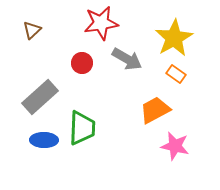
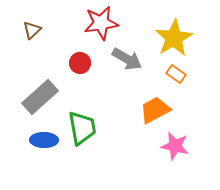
red circle: moved 2 px left
green trapezoid: rotated 12 degrees counterclockwise
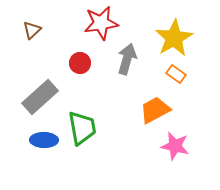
gray arrow: rotated 104 degrees counterclockwise
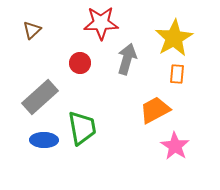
red star: rotated 8 degrees clockwise
orange rectangle: moved 1 px right; rotated 60 degrees clockwise
pink star: rotated 20 degrees clockwise
